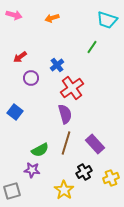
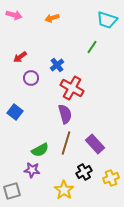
red cross: rotated 25 degrees counterclockwise
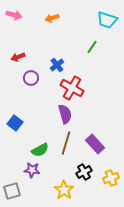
red arrow: moved 2 px left; rotated 16 degrees clockwise
blue square: moved 11 px down
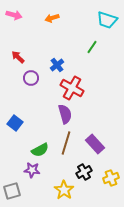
red arrow: rotated 64 degrees clockwise
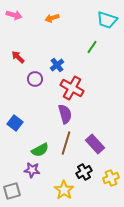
purple circle: moved 4 px right, 1 px down
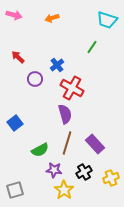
blue square: rotated 14 degrees clockwise
brown line: moved 1 px right
purple star: moved 22 px right
gray square: moved 3 px right, 1 px up
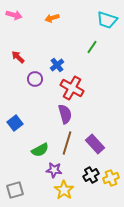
black cross: moved 7 px right, 3 px down
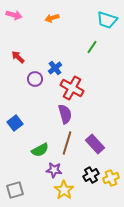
blue cross: moved 2 px left, 3 px down
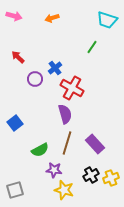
pink arrow: moved 1 px down
yellow star: rotated 18 degrees counterclockwise
